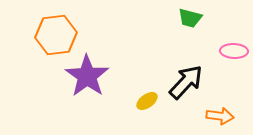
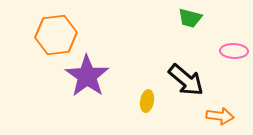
black arrow: moved 2 px up; rotated 87 degrees clockwise
yellow ellipse: rotated 45 degrees counterclockwise
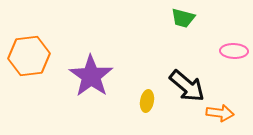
green trapezoid: moved 7 px left
orange hexagon: moved 27 px left, 21 px down
purple star: moved 4 px right
black arrow: moved 1 px right, 6 px down
orange arrow: moved 3 px up
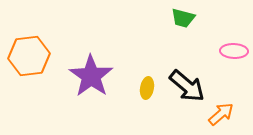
yellow ellipse: moved 13 px up
orange arrow: moved 1 px right, 1 px down; rotated 48 degrees counterclockwise
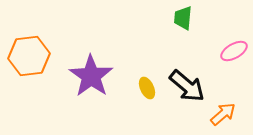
green trapezoid: rotated 80 degrees clockwise
pink ellipse: rotated 32 degrees counterclockwise
yellow ellipse: rotated 35 degrees counterclockwise
orange arrow: moved 2 px right
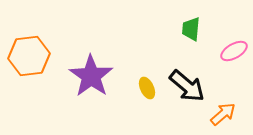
green trapezoid: moved 8 px right, 11 px down
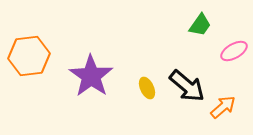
green trapezoid: moved 9 px right, 4 px up; rotated 150 degrees counterclockwise
orange arrow: moved 7 px up
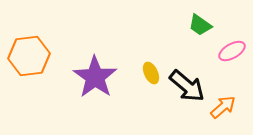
green trapezoid: rotated 90 degrees clockwise
pink ellipse: moved 2 px left
purple star: moved 4 px right, 1 px down
yellow ellipse: moved 4 px right, 15 px up
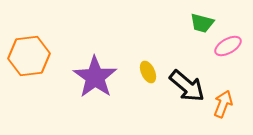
green trapezoid: moved 2 px right, 2 px up; rotated 20 degrees counterclockwise
pink ellipse: moved 4 px left, 5 px up
yellow ellipse: moved 3 px left, 1 px up
orange arrow: moved 3 px up; rotated 28 degrees counterclockwise
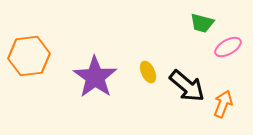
pink ellipse: moved 1 px down
